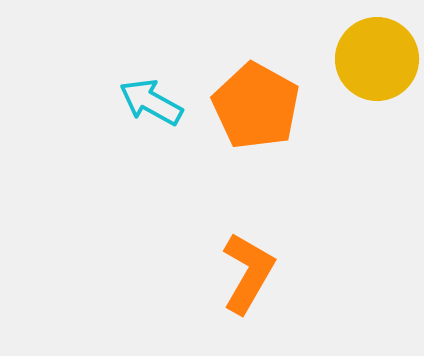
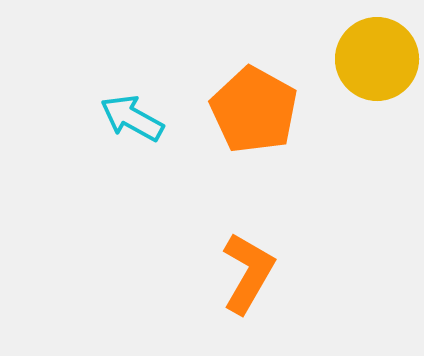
cyan arrow: moved 19 px left, 16 px down
orange pentagon: moved 2 px left, 4 px down
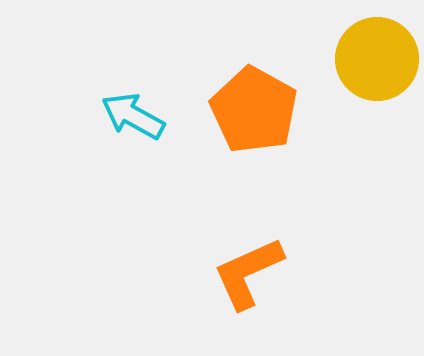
cyan arrow: moved 1 px right, 2 px up
orange L-shape: rotated 144 degrees counterclockwise
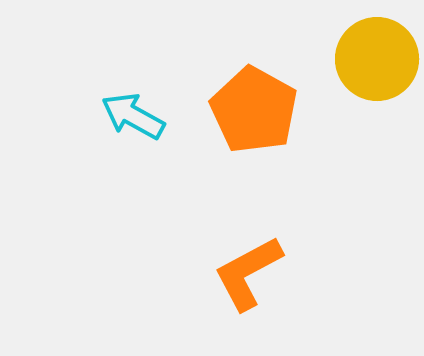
orange L-shape: rotated 4 degrees counterclockwise
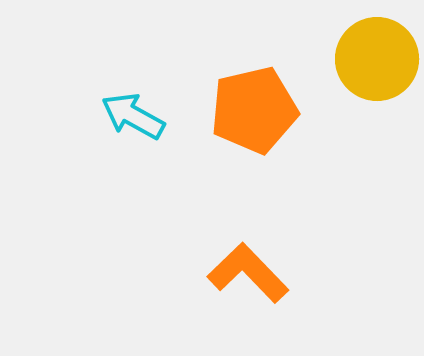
orange pentagon: rotated 30 degrees clockwise
orange L-shape: rotated 74 degrees clockwise
